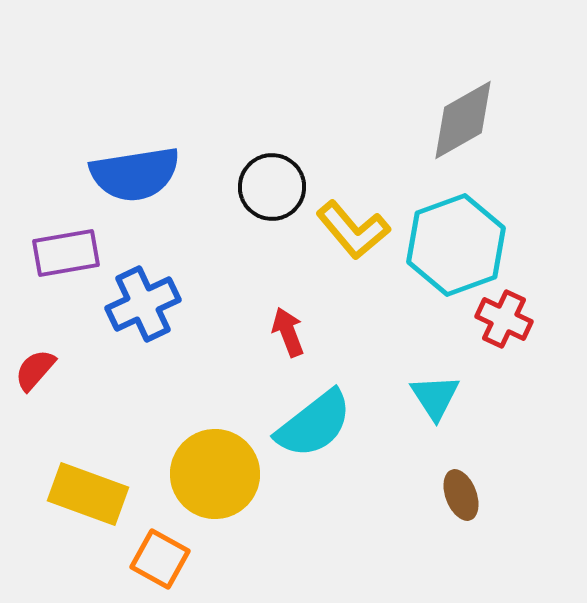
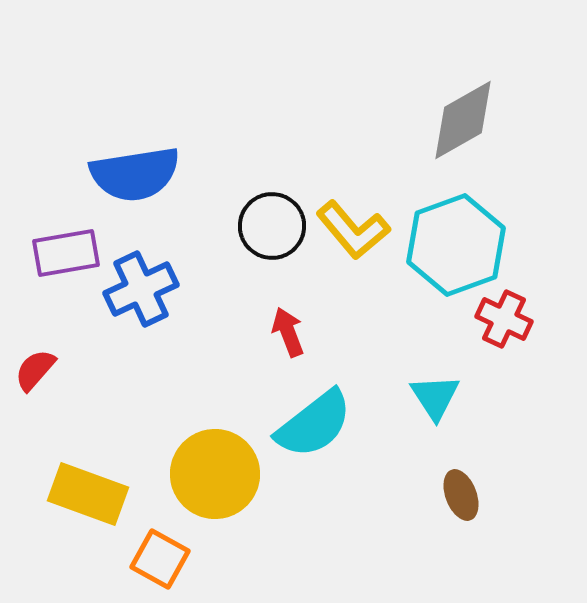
black circle: moved 39 px down
blue cross: moved 2 px left, 15 px up
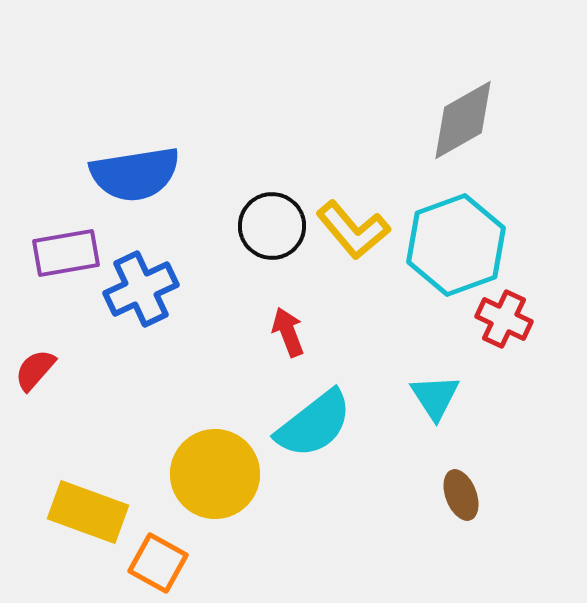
yellow rectangle: moved 18 px down
orange square: moved 2 px left, 4 px down
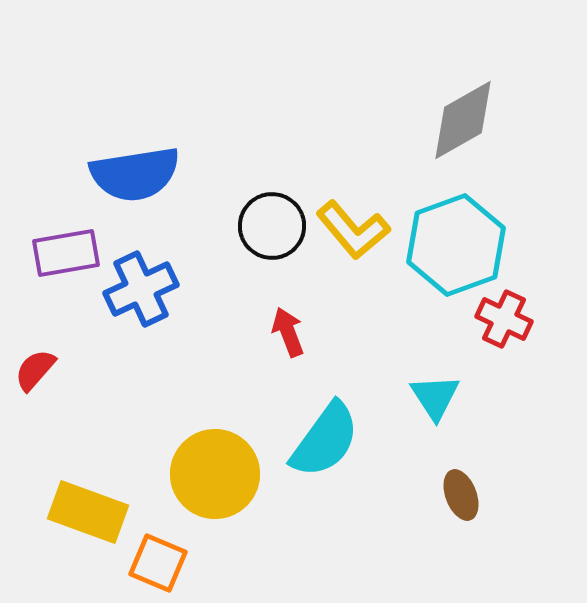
cyan semicircle: moved 11 px right, 16 px down; rotated 16 degrees counterclockwise
orange square: rotated 6 degrees counterclockwise
